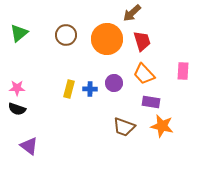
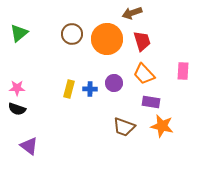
brown arrow: rotated 24 degrees clockwise
brown circle: moved 6 px right, 1 px up
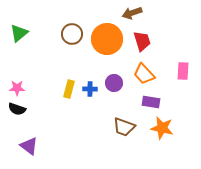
orange star: moved 2 px down
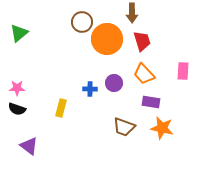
brown arrow: rotated 72 degrees counterclockwise
brown circle: moved 10 px right, 12 px up
yellow rectangle: moved 8 px left, 19 px down
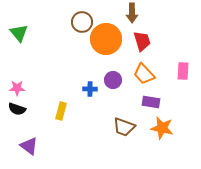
green triangle: rotated 30 degrees counterclockwise
orange circle: moved 1 px left
purple circle: moved 1 px left, 3 px up
yellow rectangle: moved 3 px down
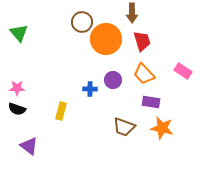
pink rectangle: rotated 60 degrees counterclockwise
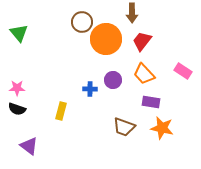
red trapezoid: rotated 125 degrees counterclockwise
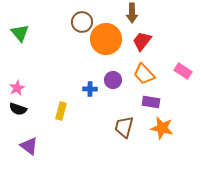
green triangle: moved 1 px right
pink star: rotated 28 degrees counterclockwise
black semicircle: moved 1 px right
brown trapezoid: rotated 85 degrees clockwise
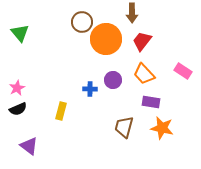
black semicircle: rotated 42 degrees counterclockwise
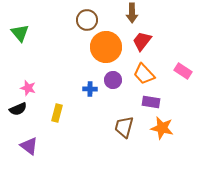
brown circle: moved 5 px right, 2 px up
orange circle: moved 8 px down
pink star: moved 11 px right; rotated 28 degrees counterclockwise
yellow rectangle: moved 4 px left, 2 px down
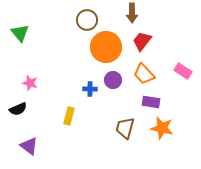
pink star: moved 2 px right, 5 px up
yellow rectangle: moved 12 px right, 3 px down
brown trapezoid: moved 1 px right, 1 px down
